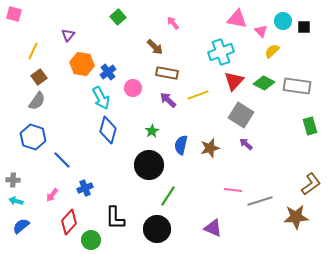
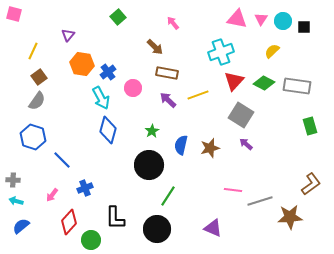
pink triangle at (261, 31): moved 12 px up; rotated 16 degrees clockwise
brown star at (296, 217): moved 6 px left
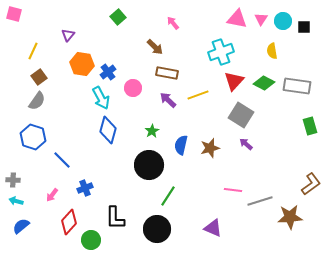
yellow semicircle at (272, 51): rotated 56 degrees counterclockwise
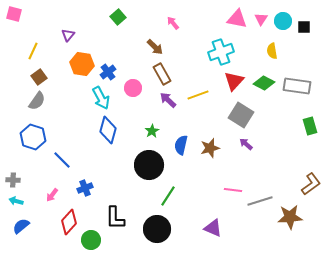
brown rectangle at (167, 73): moved 5 px left, 1 px down; rotated 50 degrees clockwise
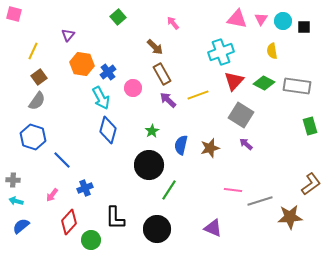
green line at (168, 196): moved 1 px right, 6 px up
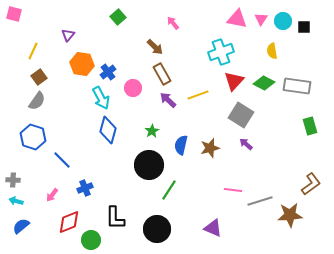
brown star at (290, 217): moved 2 px up
red diamond at (69, 222): rotated 25 degrees clockwise
